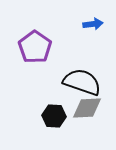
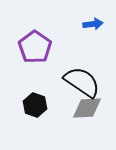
black semicircle: rotated 15 degrees clockwise
black hexagon: moved 19 px left, 11 px up; rotated 15 degrees clockwise
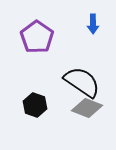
blue arrow: rotated 96 degrees clockwise
purple pentagon: moved 2 px right, 10 px up
gray diamond: rotated 24 degrees clockwise
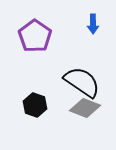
purple pentagon: moved 2 px left, 1 px up
gray diamond: moved 2 px left
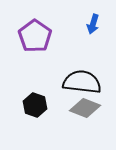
blue arrow: rotated 18 degrees clockwise
black semicircle: rotated 27 degrees counterclockwise
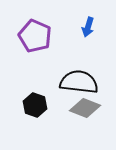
blue arrow: moved 5 px left, 3 px down
purple pentagon: rotated 12 degrees counterclockwise
black semicircle: moved 3 px left
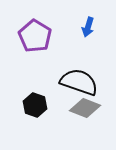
purple pentagon: rotated 8 degrees clockwise
black semicircle: rotated 12 degrees clockwise
